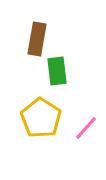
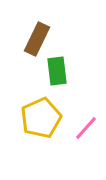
brown rectangle: rotated 16 degrees clockwise
yellow pentagon: rotated 15 degrees clockwise
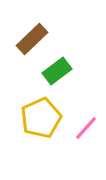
brown rectangle: moved 5 px left; rotated 20 degrees clockwise
green rectangle: rotated 60 degrees clockwise
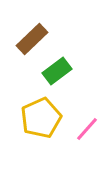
pink line: moved 1 px right, 1 px down
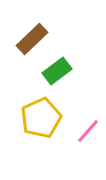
pink line: moved 1 px right, 2 px down
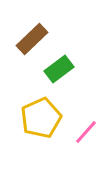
green rectangle: moved 2 px right, 2 px up
pink line: moved 2 px left, 1 px down
